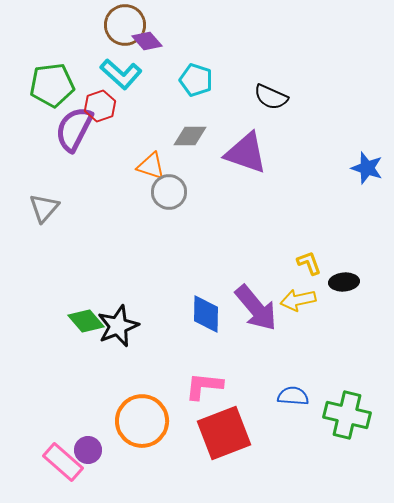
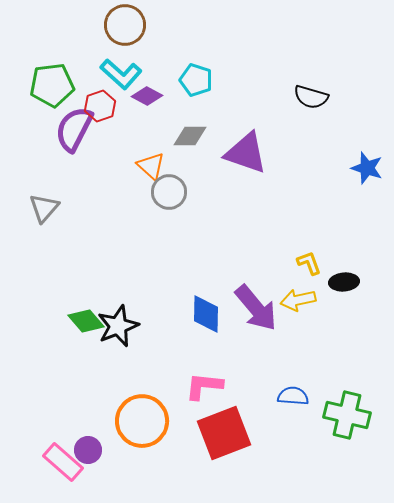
purple diamond: moved 55 px down; rotated 20 degrees counterclockwise
black semicircle: moved 40 px right; rotated 8 degrees counterclockwise
orange triangle: rotated 24 degrees clockwise
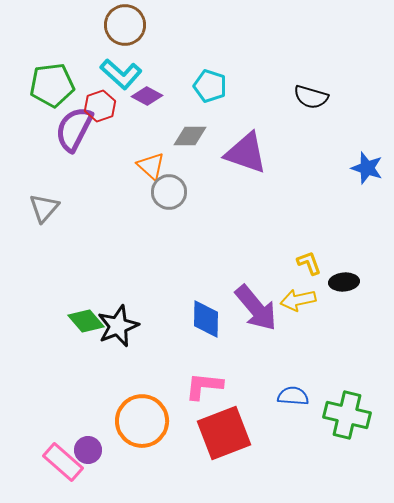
cyan pentagon: moved 14 px right, 6 px down
blue diamond: moved 5 px down
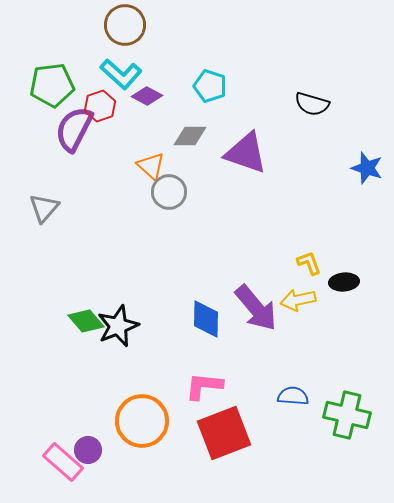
black semicircle: moved 1 px right, 7 px down
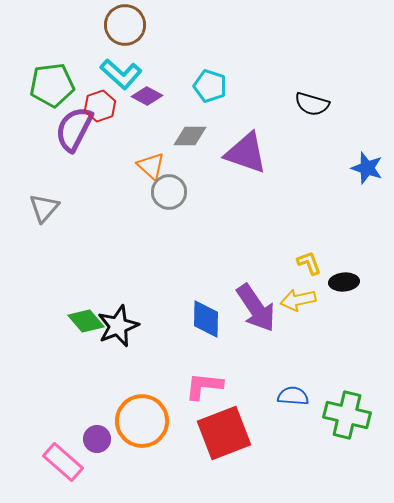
purple arrow: rotated 6 degrees clockwise
purple circle: moved 9 px right, 11 px up
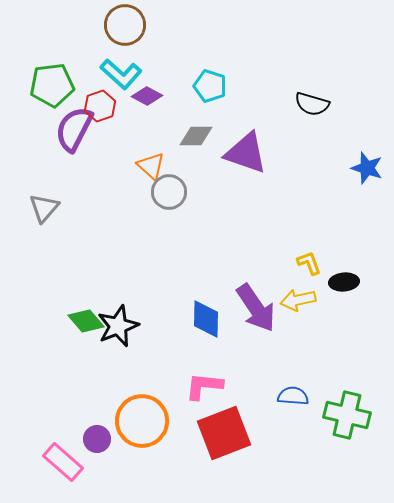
gray diamond: moved 6 px right
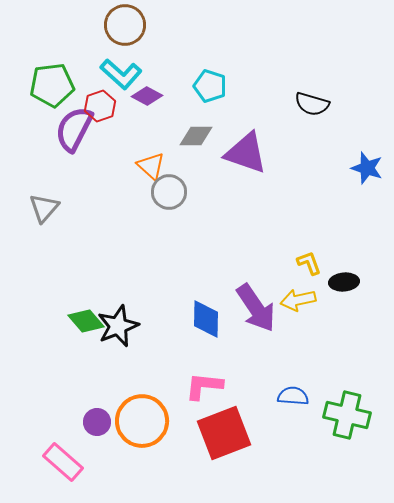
purple circle: moved 17 px up
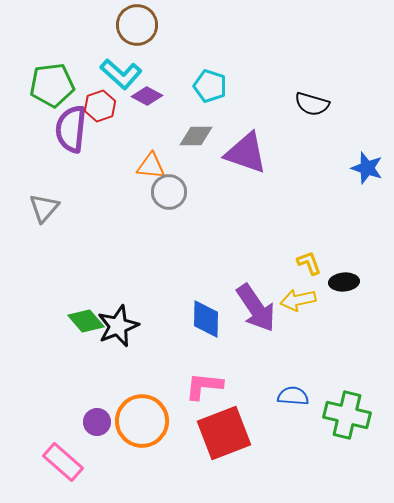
brown circle: moved 12 px right
purple semicircle: moved 3 px left; rotated 21 degrees counterclockwise
orange triangle: rotated 36 degrees counterclockwise
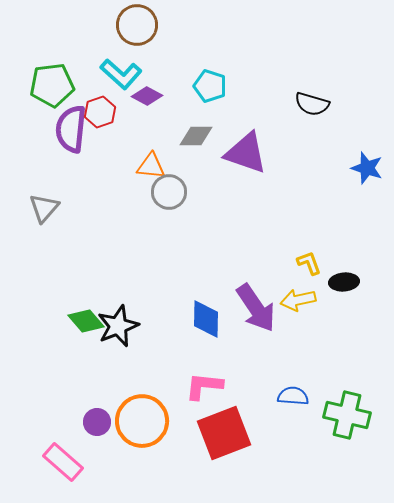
red hexagon: moved 6 px down
